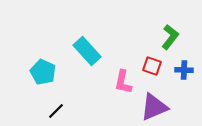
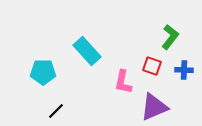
cyan pentagon: rotated 25 degrees counterclockwise
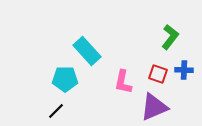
red square: moved 6 px right, 8 px down
cyan pentagon: moved 22 px right, 7 px down
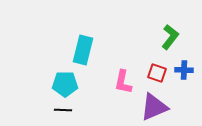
cyan rectangle: moved 4 px left, 1 px up; rotated 56 degrees clockwise
red square: moved 1 px left, 1 px up
cyan pentagon: moved 5 px down
black line: moved 7 px right, 1 px up; rotated 48 degrees clockwise
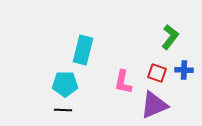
purple triangle: moved 2 px up
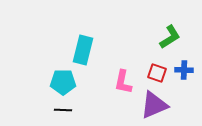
green L-shape: rotated 20 degrees clockwise
cyan pentagon: moved 2 px left, 2 px up
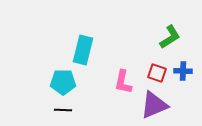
blue cross: moved 1 px left, 1 px down
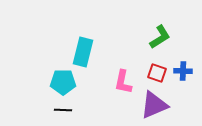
green L-shape: moved 10 px left
cyan rectangle: moved 2 px down
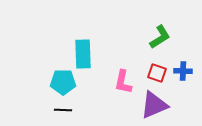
cyan rectangle: moved 2 px down; rotated 16 degrees counterclockwise
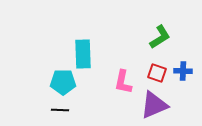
black line: moved 3 px left
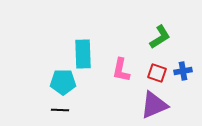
blue cross: rotated 12 degrees counterclockwise
pink L-shape: moved 2 px left, 12 px up
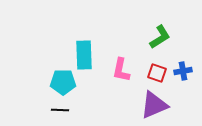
cyan rectangle: moved 1 px right, 1 px down
